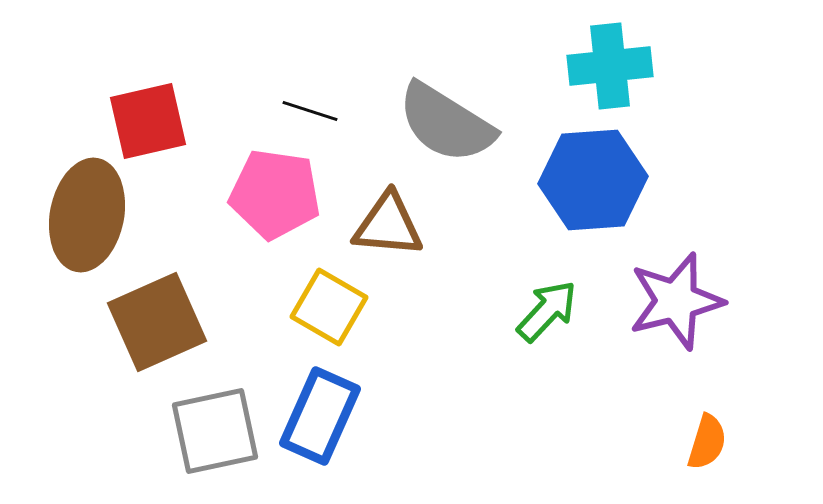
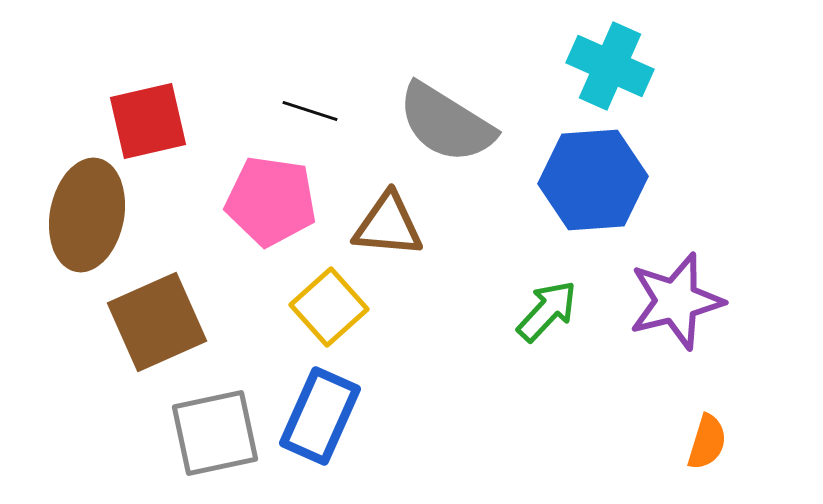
cyan cross: rotated 30 degrees clockwise
pink pentagon: moved 4 px left, 7 px down
yellow square: rotated 18 degrees clockwise
gray square: moved 2 px down
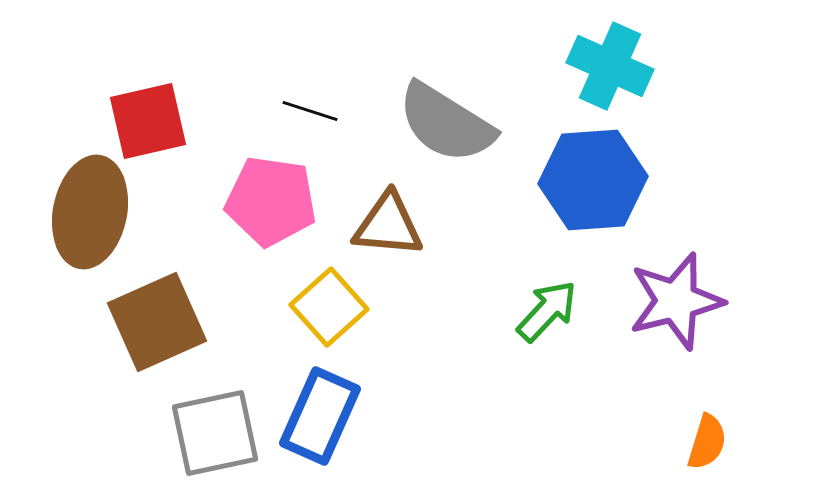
brown ellipse: moved 3 px right, 3 px up
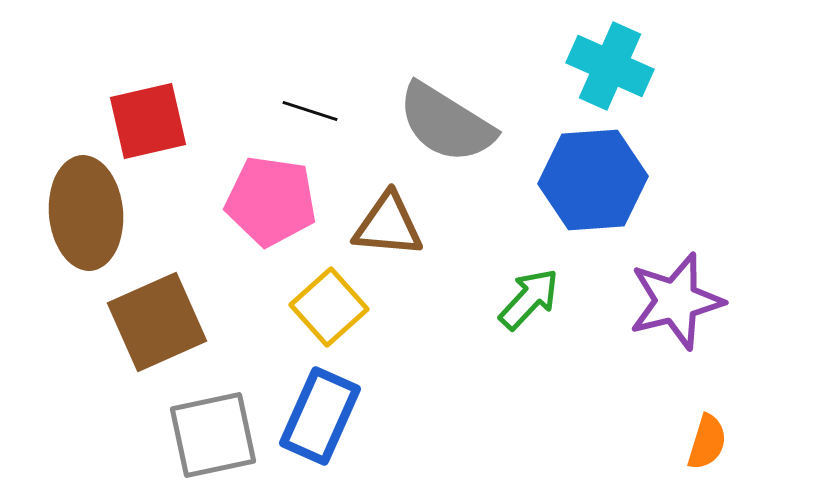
brown ellipse: moved 4 px left, 1 px down; rotated 16 degrees counterclockwise
green arrow: moved 18 px left, 12 px up
gray square: moved 2 px left, 2 px down
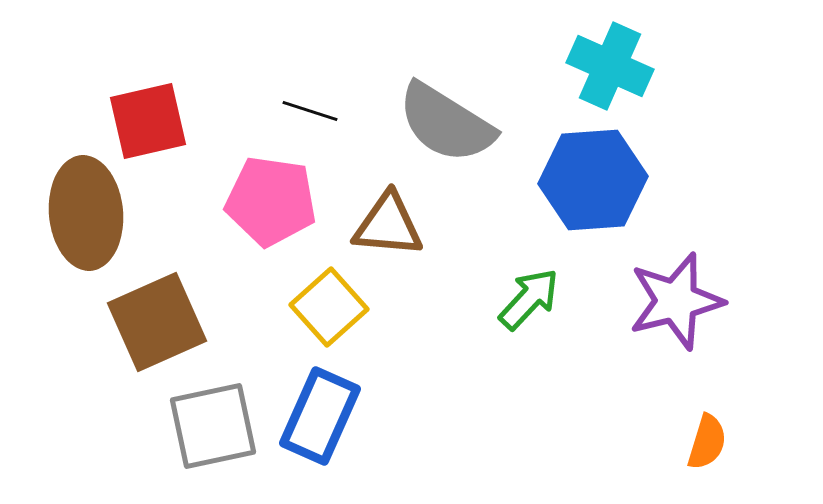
gray square: moved 9 px up
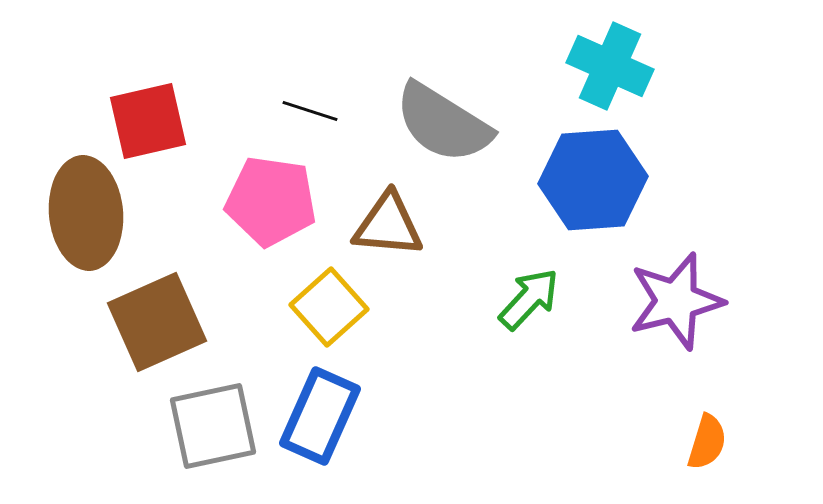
gray semicircle: moved 3 px left
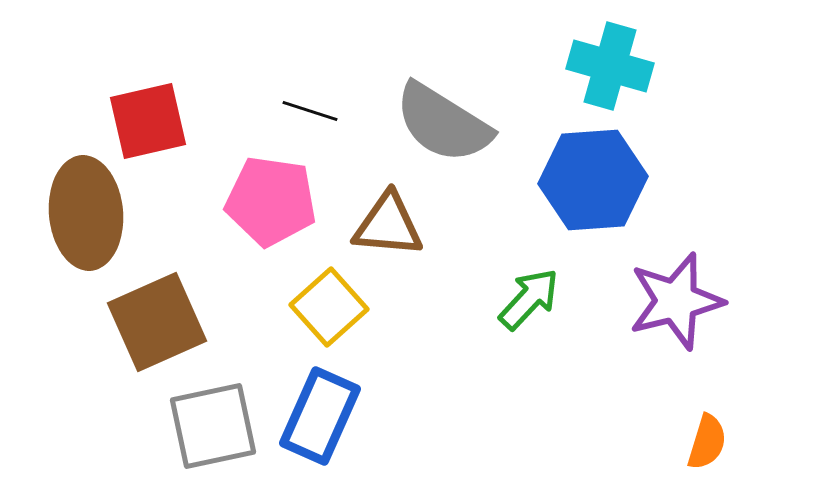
cyan cross: rotated 8 degrees counterclockwise
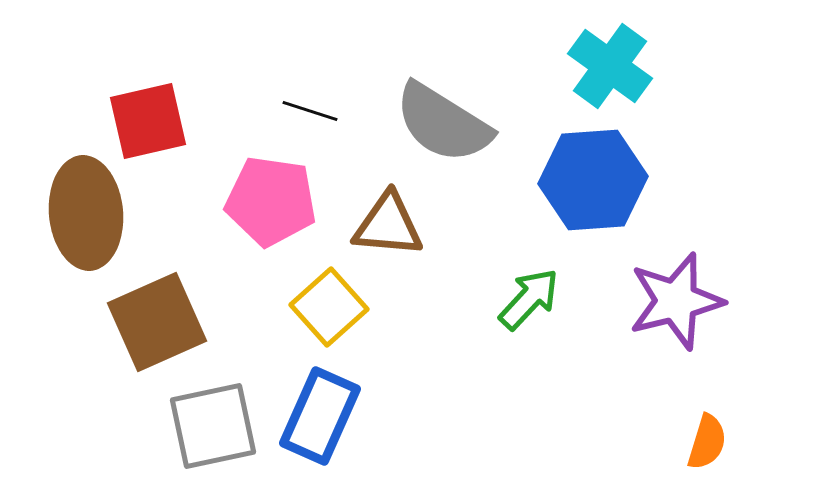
cyan cross: rotated 20 degrees clockwise
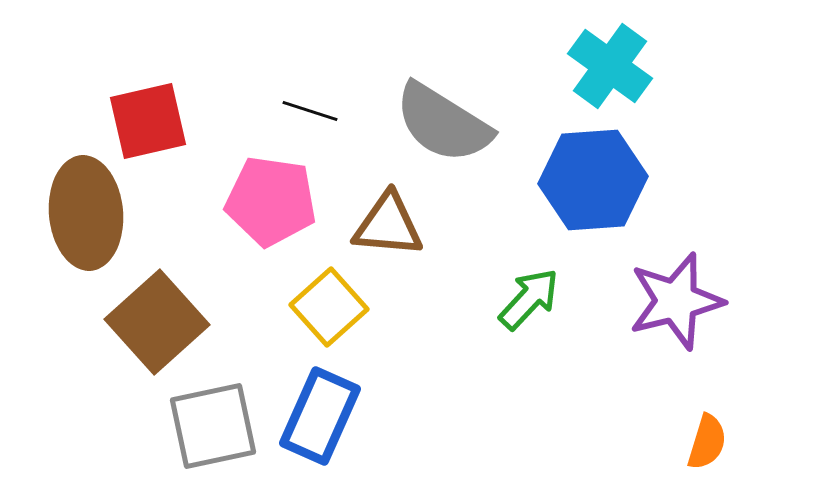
brown square: rotated 18 degrees counterclockwise
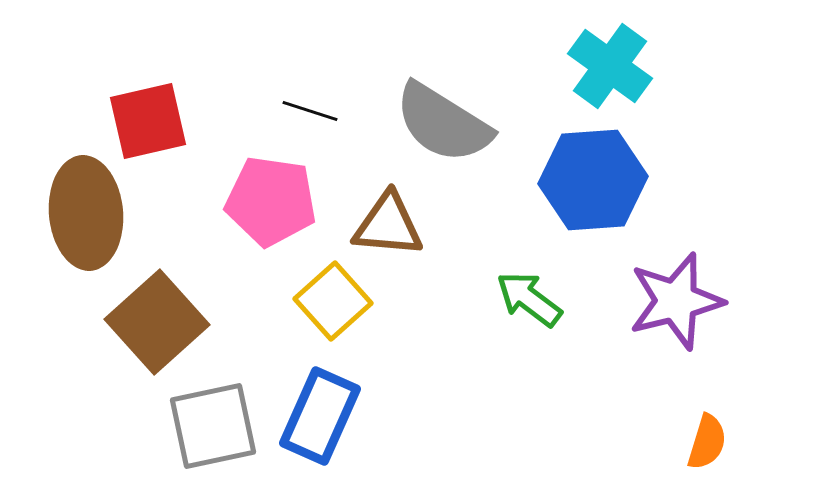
green arrow: rotated 96 degrees counterclockwise
yellow square: moved 4 px right, 6 px up
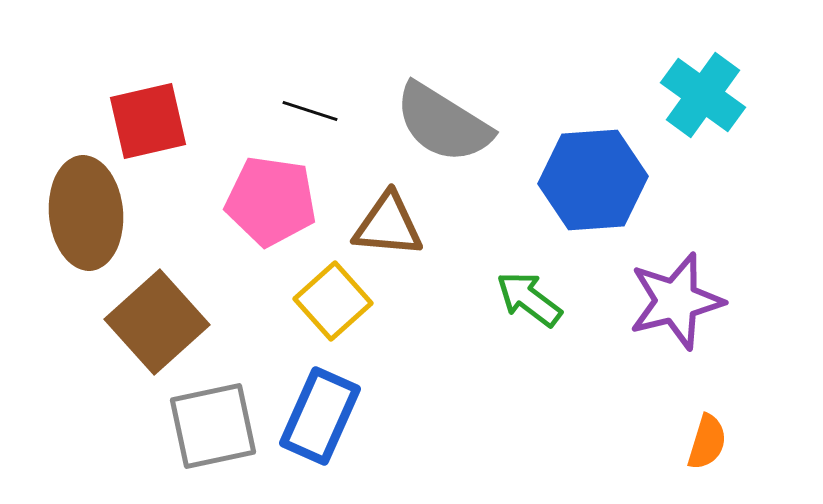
cyan cross: moved 93 px right, 29 px down
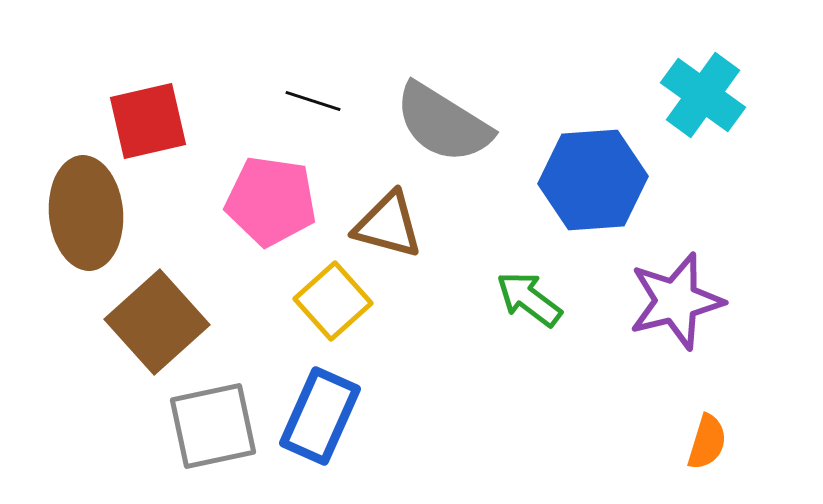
black line: moved 3 px right, 10 px up
brown triangle: rotated 10 degrees clockwise
